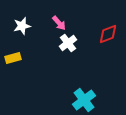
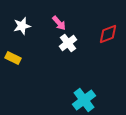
yellow rectangle: rotated 42 degrees clockwise
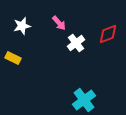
white cross: moved 8 px right
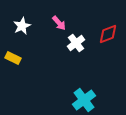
white star: rotated 12 degrees counterclockwise
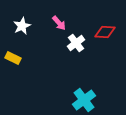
red diamond: moved 3 px left, 2 px up; rotated 25 degrees clockwise
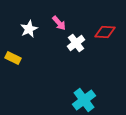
white star: moved 7 px right, 3 px down
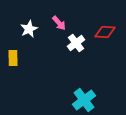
yellow rectangle: rotated 63 degrees clockwise
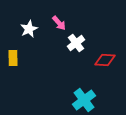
red diamond: moved 28 px down
